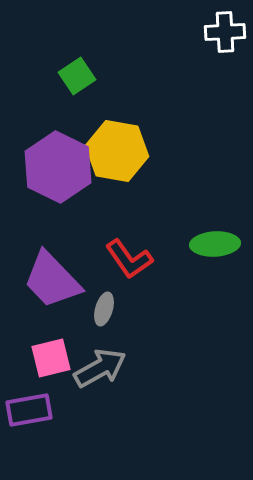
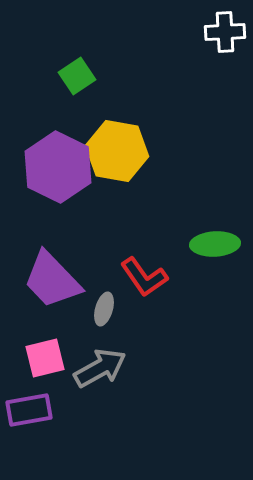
red L-shape: moved 15 px right, 18 px down
pink square: moved 6 px left
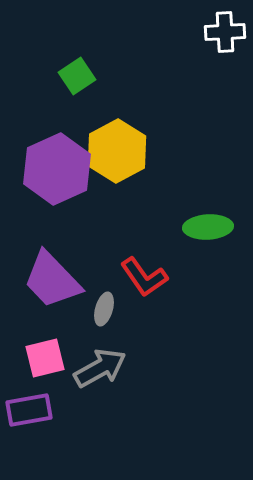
yellow hexagon: rotated 22 degrees clockwise
purple hexagon: moved 1 px left, 2 px down; rotated 10 degrees clockwise
green ellipse: moved 7 px left, 17 px up
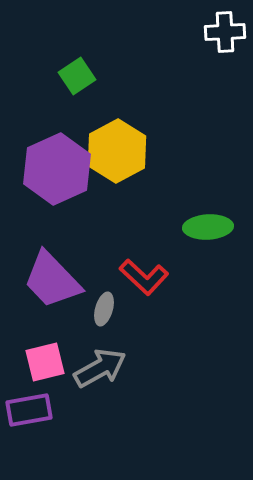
red L-shape: rotated 12 degrees counterclockwise
pink square: moved 4 px down
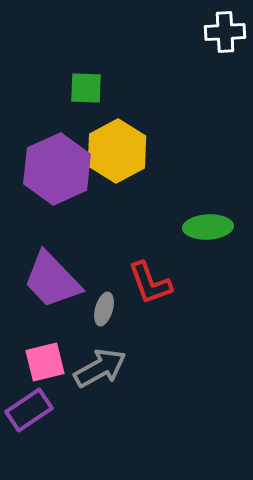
green square: moved 9 px right, 12 px down; rotated 36 degrees clockwise
red L-shape: moved 6 px right, 6 px down; rotated 27 degrees clockwise
purple rectangle: rotated 24 degrees counterclockwise
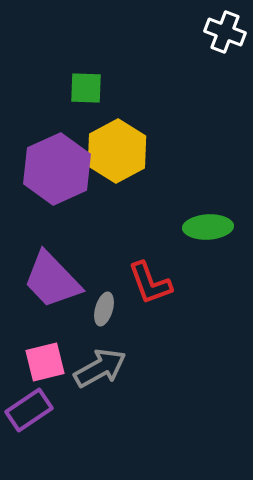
white cross: rotated 24 degrees clockwise
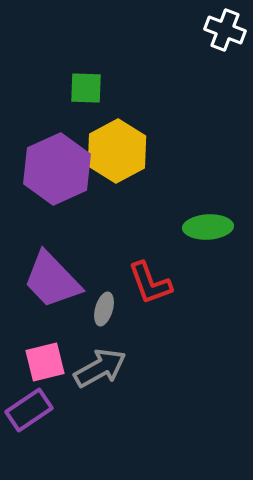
white cross: moved 2 px up
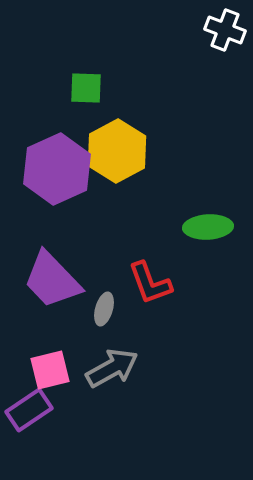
pink square: moved 5 px right, 8 px down
gray arrow: moved 12 px right
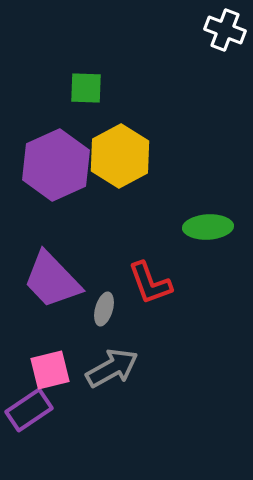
yellow hexagon: moved 3 px right, 5 px down
purple hexagon: moved 1 px left, 4 px up
